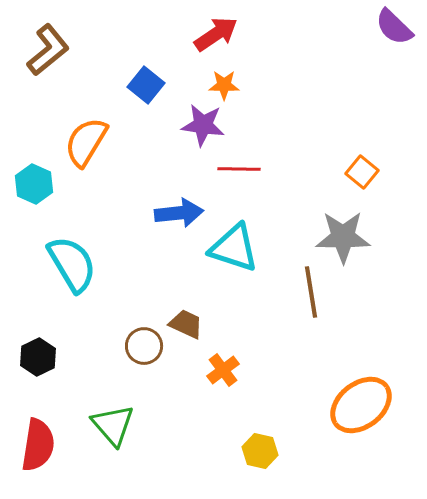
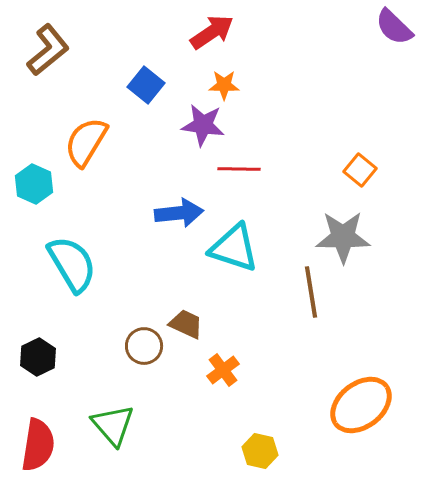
red arrow: moved 4 px left, 2 px up
orange square: moved 2 px left, 2 px up
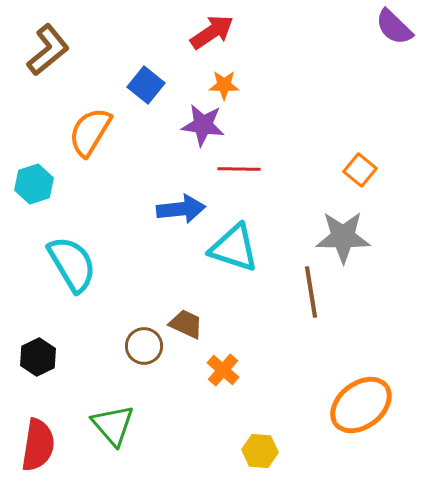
orange semicircle: moved 4 px right, 10 px up
cyan hexagon: rotated 18 degrees clockwise
blue arrow: moved 2 px right, 4 px up
orange cross: rotated 12 degrees counterclockwise
yellow hexagon: rotated 8 degrees counterclockwise
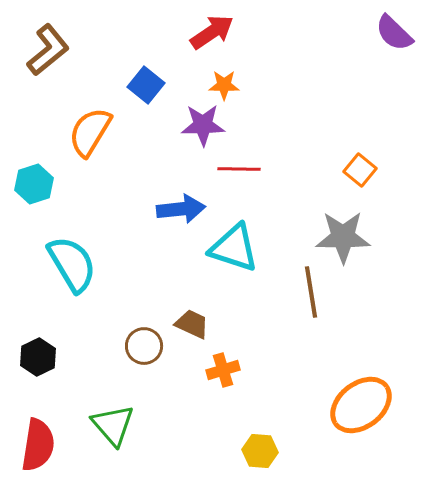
purple semicircle: moved 6 px down
purple star: rotated 9 degrees counterclockwise
brown trapezoid: moved 6 px right
orange cross: rotated 32 degrees clockwise
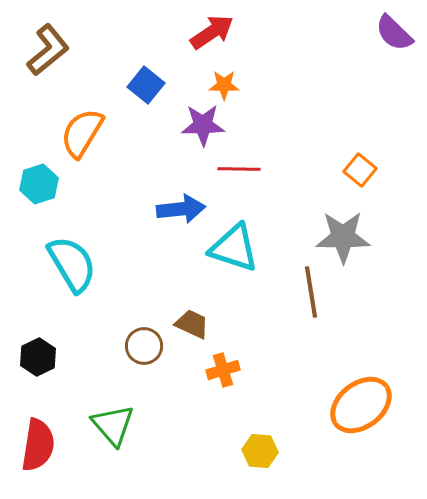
orange semicircle: moved 8 px left, 1 px down
cyan hexagon: moved 5 px right
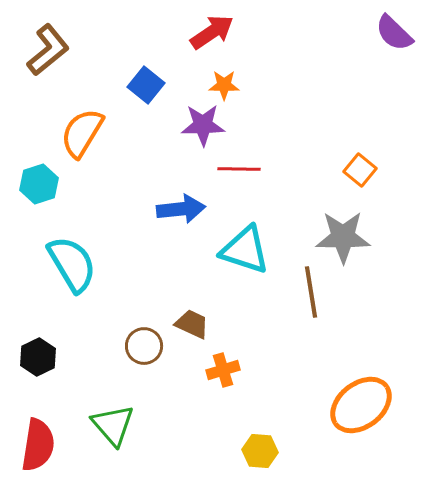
cyan triangle: moved 11 px right, 2 px down
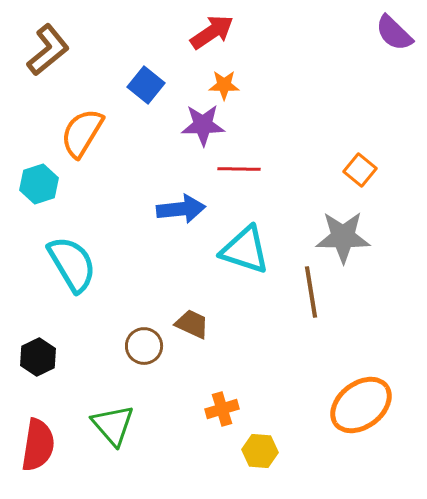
orange cross: moved 1 px left, 39 px down
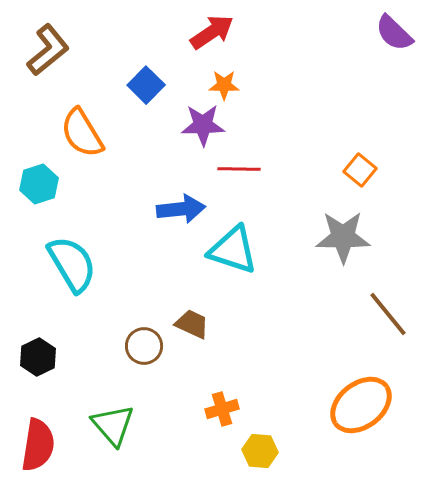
blue square: rotated 6 degrees clockwise
orange semicircle: rotated 62 degrees counterclockwise
cyan triangle: moved 12 px left
brown line: moved 77 px right, 22 px down; rotated 30 degrees counterclockwise
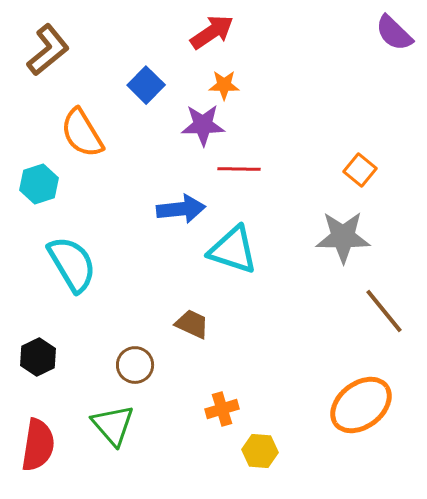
brown line: moved 4 px left, 3 px up
brown circle: moved 9 px left, 19 px down
